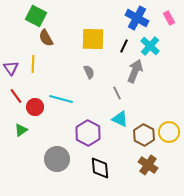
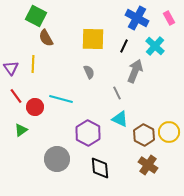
cyan cross: moved 5 px right
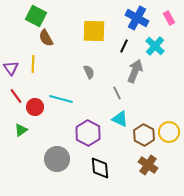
yellow square: moved 1 px right, 8 px up
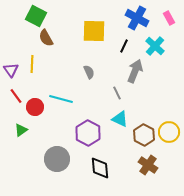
yellow line: moved 1 px left
purple triangle: moved 2 px down
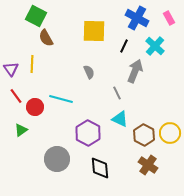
purple triangle: moved 1 px up
yellow circle: moved 1 px right, 1 px down
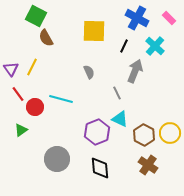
pink rectangle: rotated 16 degrees counterclockwise
yellow line: moved 3 px down; rotated 24 degrees clockwise
red line: moved 2 px right, 2 px up
purple hexagon: moved 9 px right, 1 px up; rotated 10 degrees clockwise
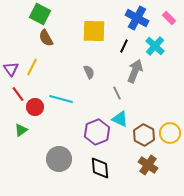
green square: moved 4 px right, 2 px up
gray circle: moved 2 px right
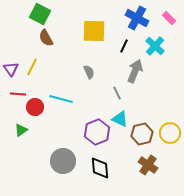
red line: rotated 49 degrees counterclockwise
brown hexagon: moved 2 px left, 1 px up; rotated 20 degrees clockwise
gray circle: moved 4 px right, 2 px down
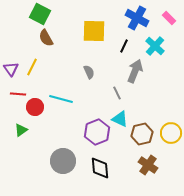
yellow circle: moved 1 px right
